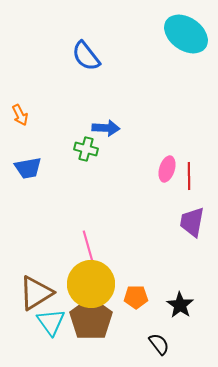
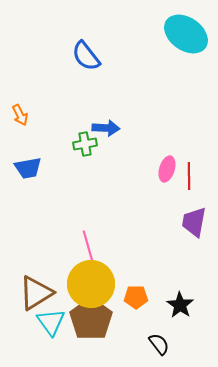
green cross: moved 1 px left, 5 px up; rotated 25 degrees counterclockwise
purple trapezoid: moved 2 px right
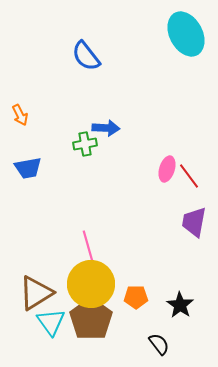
cyan ellipse: rotated 27 degrees clockwise
red line: rotated 36 degrees counterclockwise
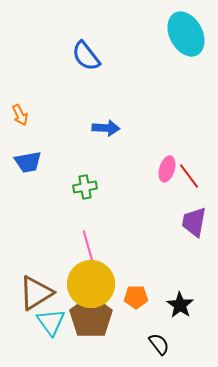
green cross: moved 43 px down
blue trapezoid: moved 6 px up
brown pentagon: moved 2 px up
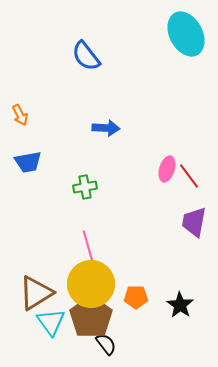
black semicircle: moved 53 px left
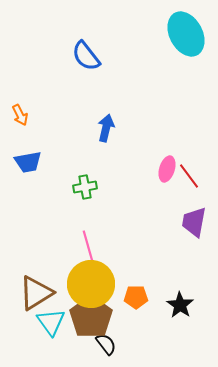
blue arrow: rotated 80 degrees counterclockwise
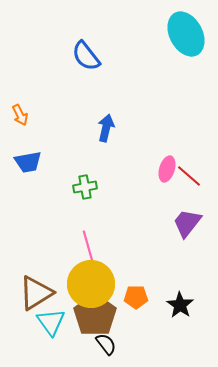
red line: rotated 12 degrees counterclockwise
purple trapezoid: moved 7 px left, 1 px down; rotated 28 degrees clockwise
brown pentagon: moved 4 px right, 2 px up
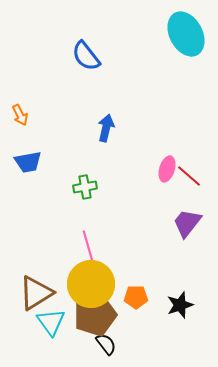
black star: rotated 20 degrees clockwise
brown pentagon: rotated 18 degrees clockwise
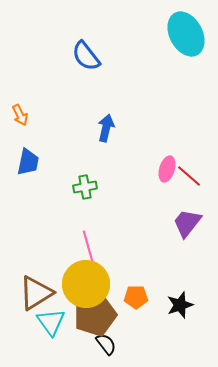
blue trapezoid: rotated 68 degrees counterclockwise
yellow circle: moved 5 px left
